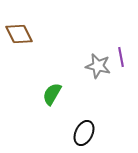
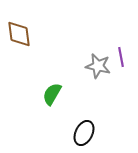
brown diamond: rotated 20 degrees clockwise
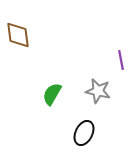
brown diamond: moved 1 px left, 1 px down
purple line: moved 3 px down
gray star: moved 25 px down
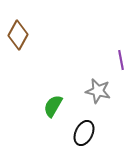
brown diamond: rotated 36 degrees clockwise
green semicircle: moved 1 px right, 12 px down
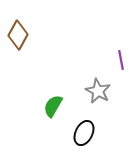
gray star: rotated 15 degrees clockwise
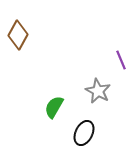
purple line: rotated 12 degrees counterclockwise
green semicircle: moved 1 px right, 1 px down
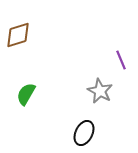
brown diamond: rotated 44 degrees clockwise
gray star: moved 2 px right
green semicircle: moved 28 px left, 13 px up
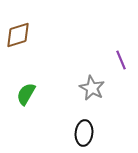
gray star: moved 8 px left, 3 px up
black ellipse: rotated 20 degrees counterclockwise
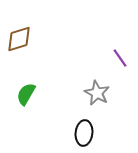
brown diamond: moved 1 px right, 4 px down
purple line: moved 1 px left, 2 px up; rotated 12 degrees counterclockwise
gray star: moved 5 px right, 5 px down
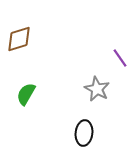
gray star: moved 4 px up
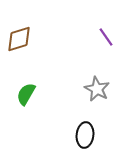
purple line: moved 14 px left, 21 px up
black ellipse: moved 1 px right, 2 px down
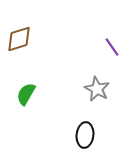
purple line: moved 6 px right, 10 px down
